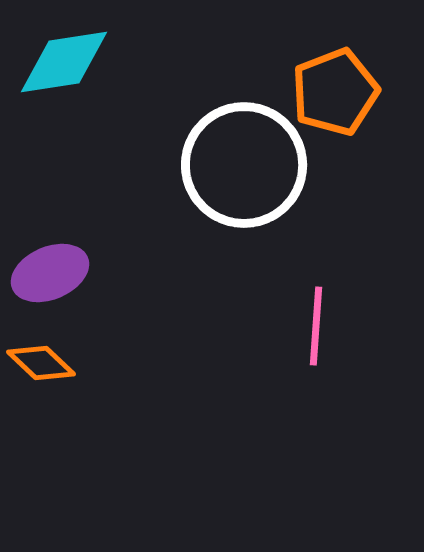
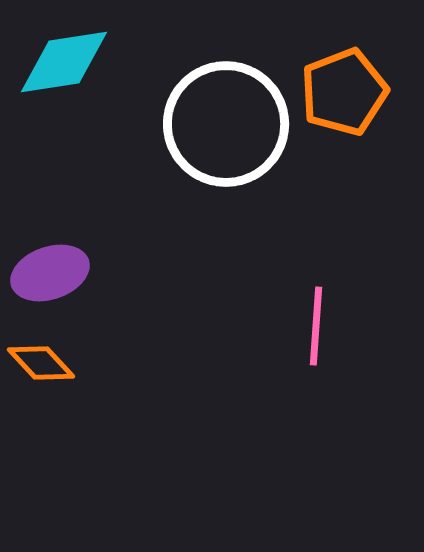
orange pentagon: moved 9 px right
white circle: moved 18 px left, 41 px up
purple ellipse: rotated 4 degrees clockwise
orange diamond: rotated 4 degrees clockwise
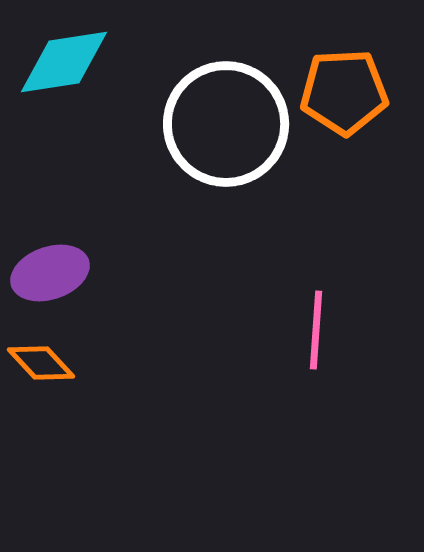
orange pentagon: rotated 18 degrees clockwise
pink line: moved 4 px down
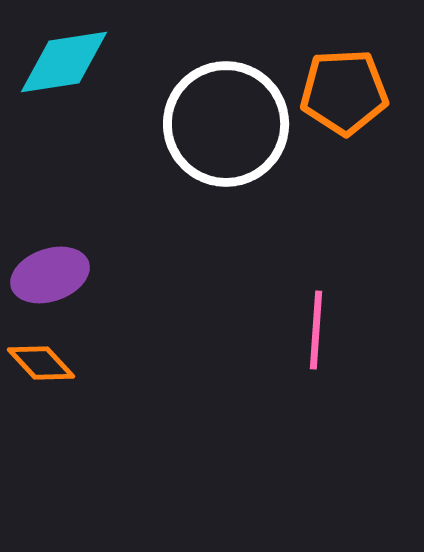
purple ellipse: moved 2 px down
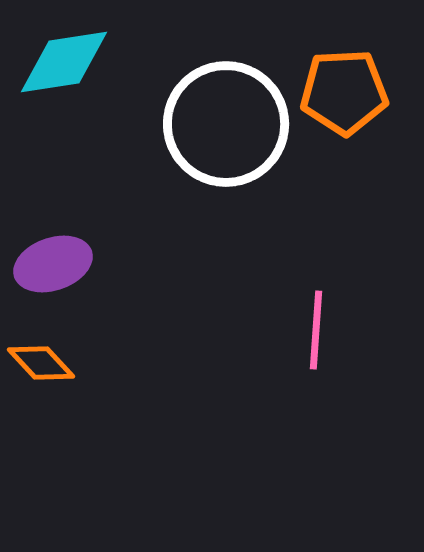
purple ellipse: moved 3 px right, 11 px up
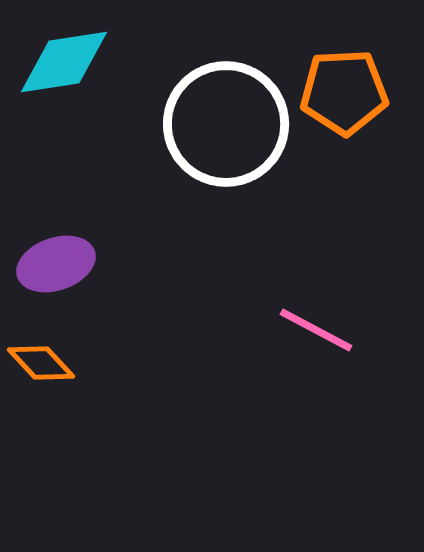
purple ellipse: moved 3 px right
pink line: rotated 66 degrees counterclockwise
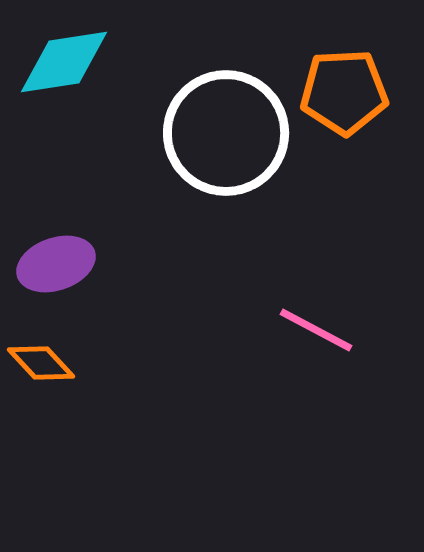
white circle: moved 9 px down
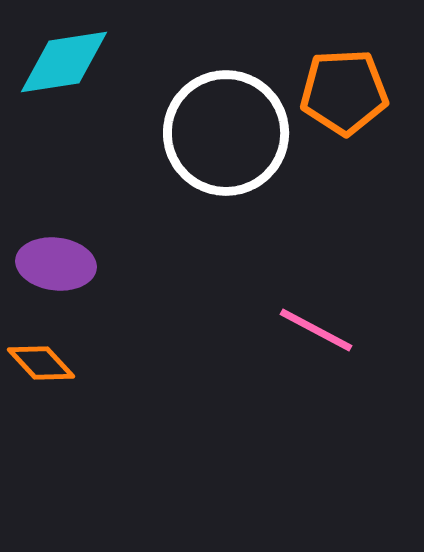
purple ellipse: rotated 26 degrees clockwise
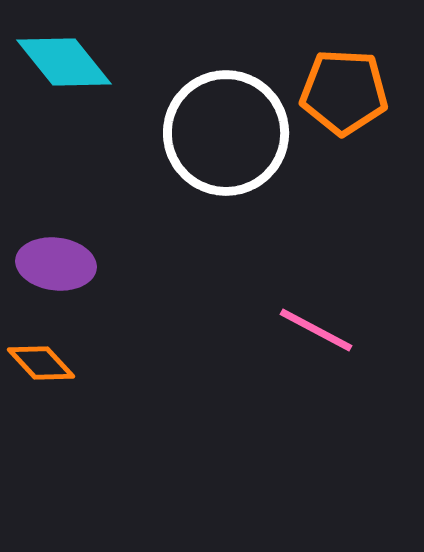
cyan diamond: rotated 60 degrees clockwise
orange pentagon: rotated 6 degrees clockwise
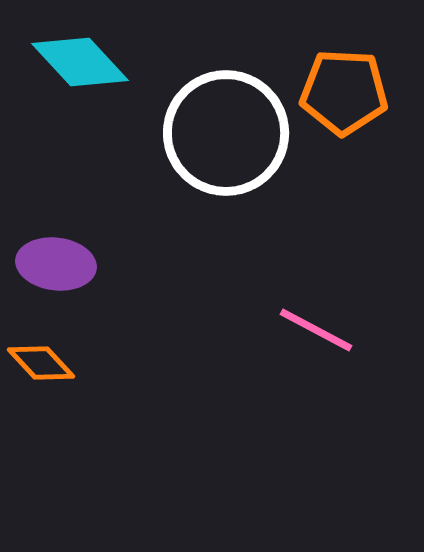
cyan diamond: moved 16 px right; rotated 4 degrees counterclockwise
